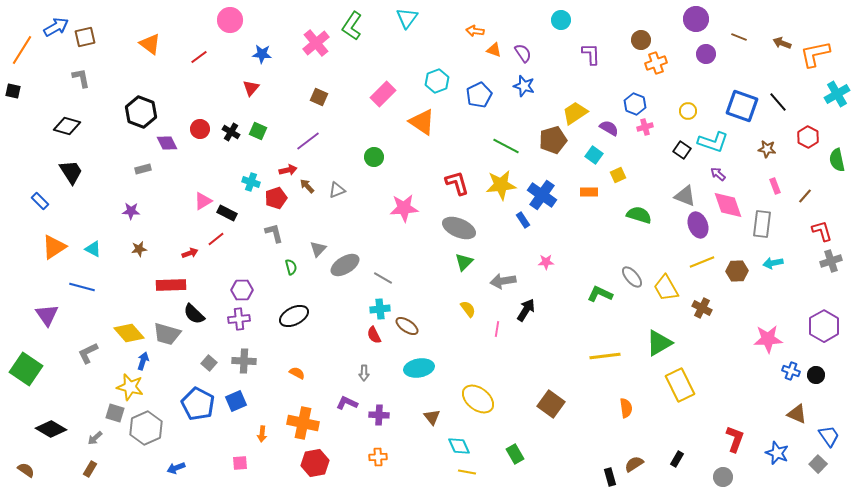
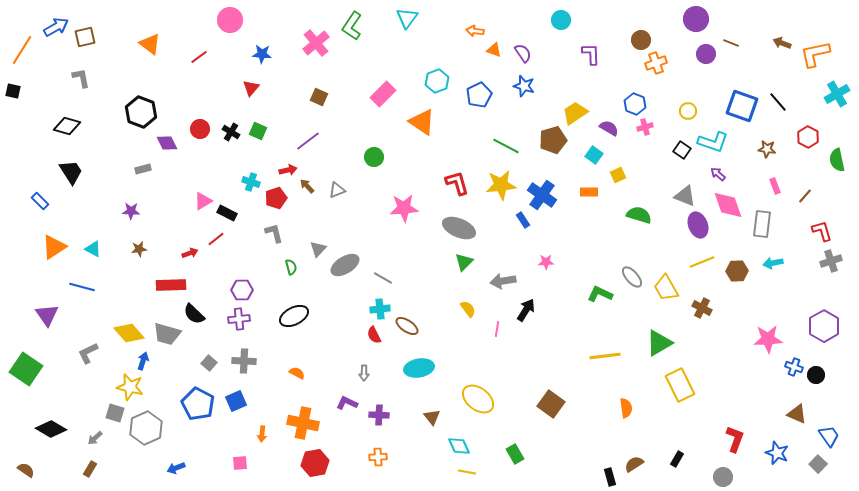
brown line at (739, 37): moved 8 px left, 6 px down
blue cross at (791, 371): moved 3 px right, 4 px up
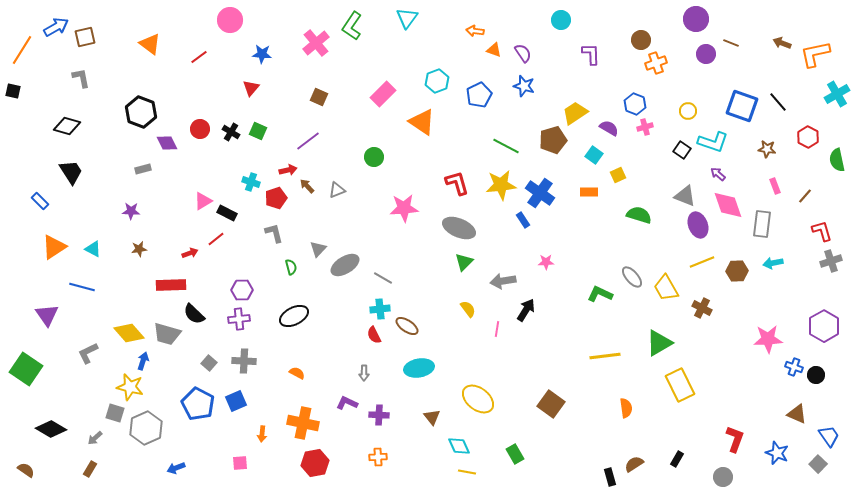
blue cross at (542, 195): moved 2 px left, 2 px up
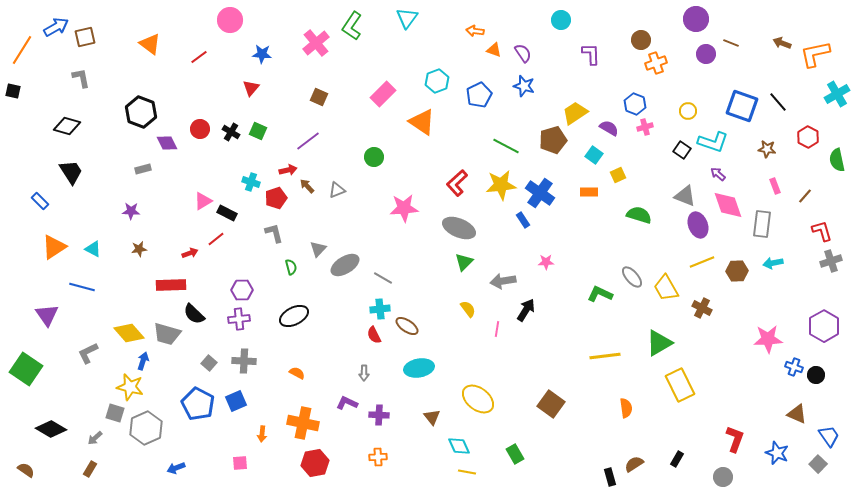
red L-shape at (457, 183): rotated 116 degrees counterclockwise
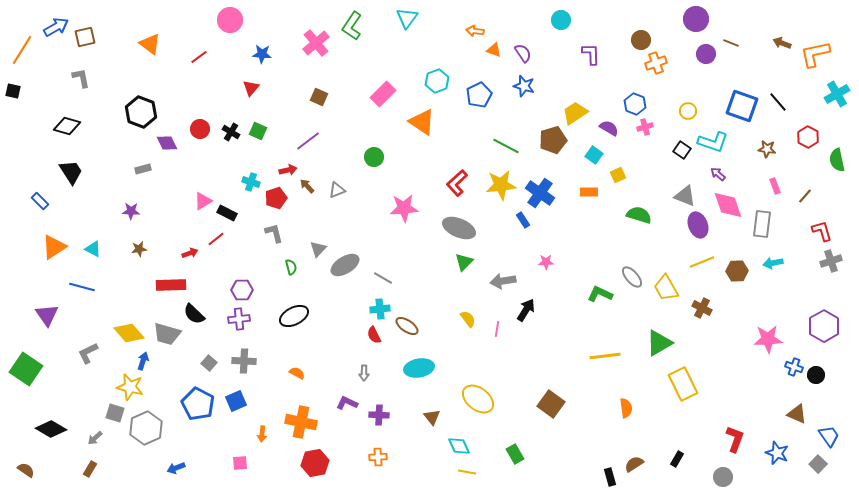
yellow semicircle at (468, 309): moved 10 px down
yellow rectangle at (680, 385): moved 3 px right, 1 px up
orange cross at (303, 423): moved 2 px left, 1 px up
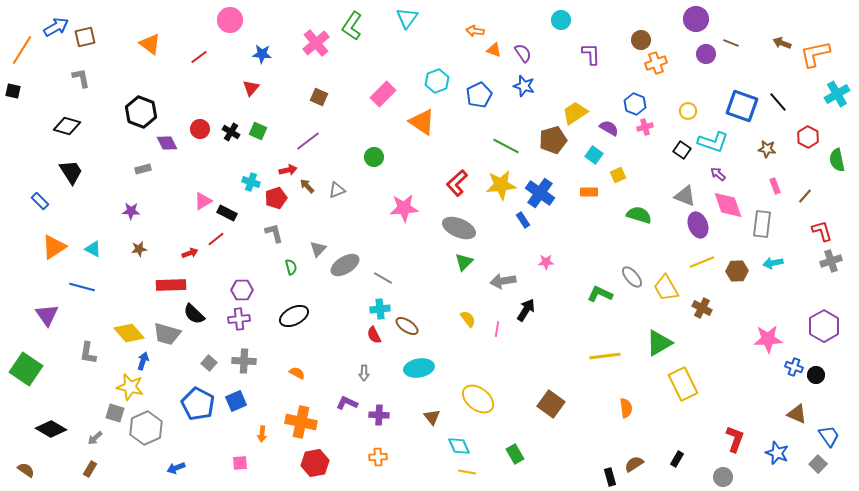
gray L-shape at (88, 353): rotated 55 degrees counterclockwise
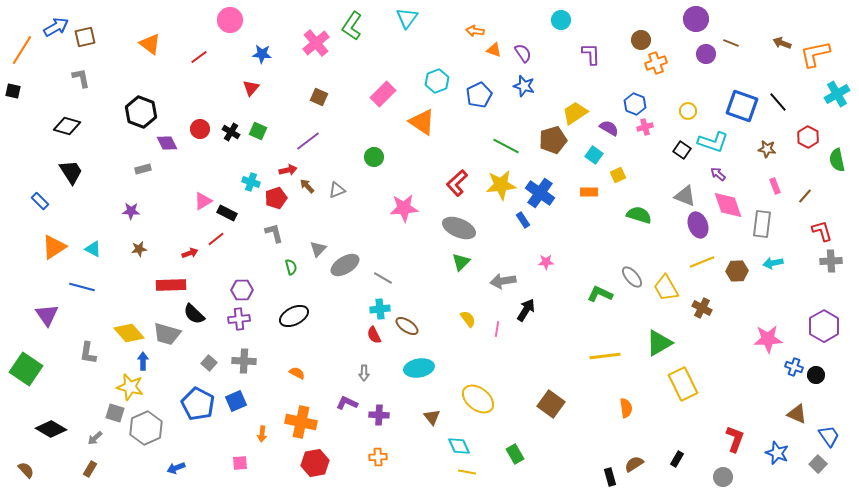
gray cross at (831, 261): rotated 15 degrees clockwise
green triangle at (464, 262): moved 3 px left
blue arrow at (143, 361): rotated 18 degrees counterclockwise
brown semicircle at (26, 470): rotated 12 degrees clockwise
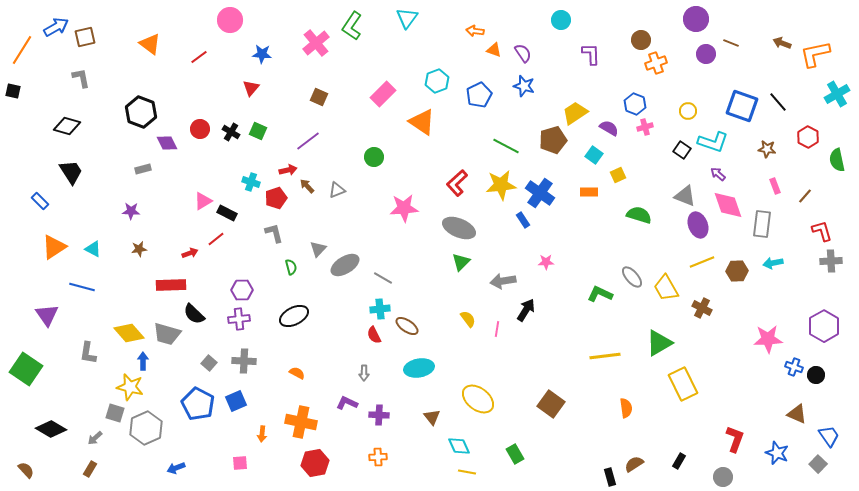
black rectangle at (677, 459): moved 2 px right, 2 px down
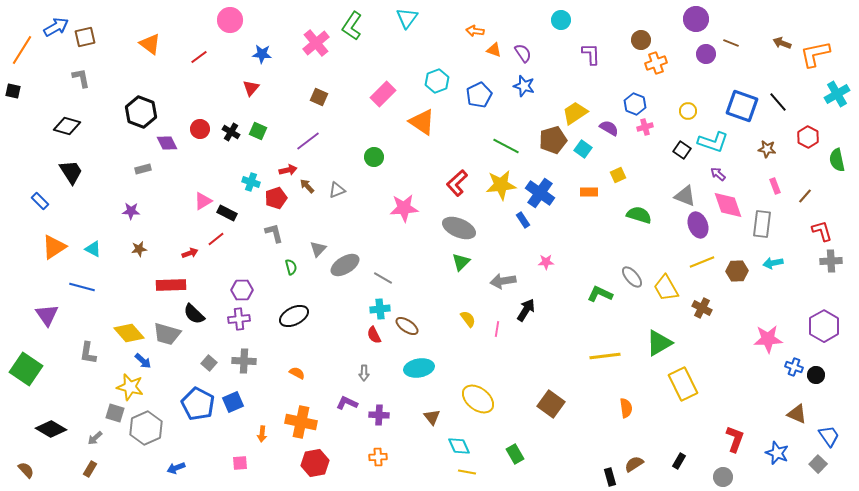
cyan square at (594, 155): moved 11 px left, 6 px up
blue arrow at (143, 361): rotated 132 degrees clockwise
blue square at (236, 401): moved 3 px left, 1 px down
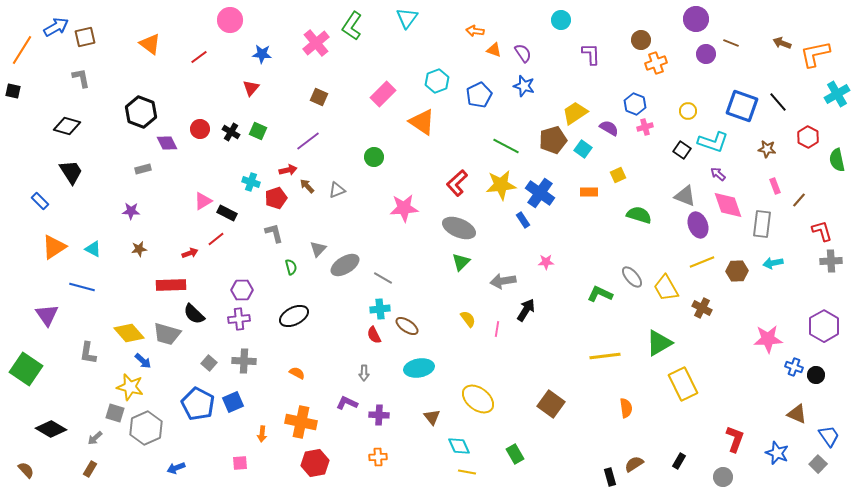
brown line at (805, 196): moved 6 px left, 4 px down
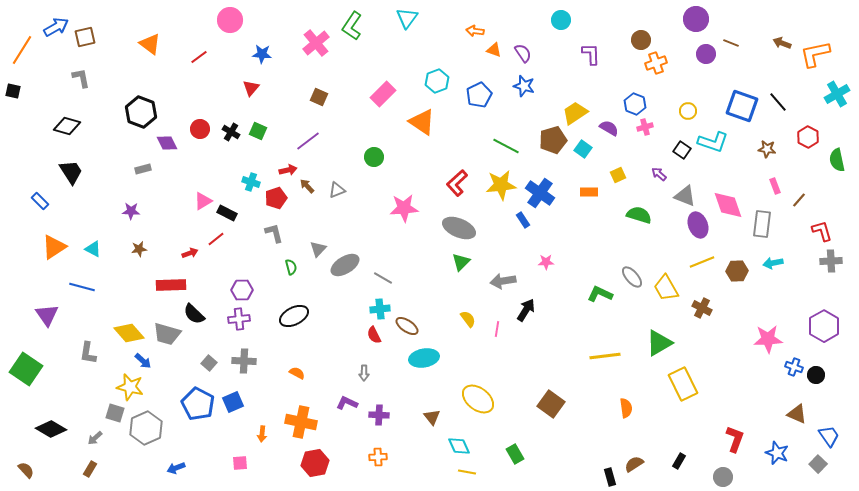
purple arrow at (718, 174): moved 59 px left
cyan ellipse at (419, 368): moved 5 px right, 10 px up
